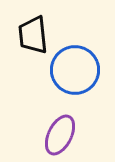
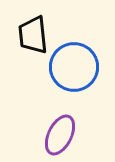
blue circle: moved 1 px left, 3 px up
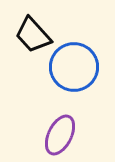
black trapezoid: rotated 36 degrees counterclockwise
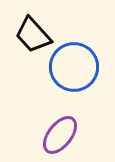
purple ellipse: rotated 12 degrees clockwise
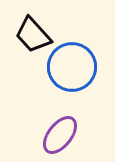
blue circle: moved 2 px left
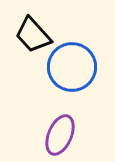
purple ellipse: rotated 15 degrees counterclockwise
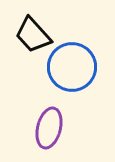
purple ellipse: moved 11 px left, 7 px up; rotated 9 degrees counterclockwise
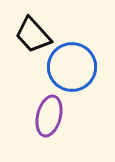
purple ellipse: moved 12 px up
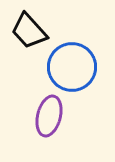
black trapezoid: moved 4 px left, 4 px up
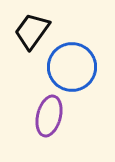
black trapezoid: moved 3 px right; rotated 78 degrees clockwise
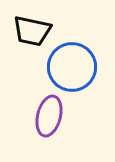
black trapezoid: rotated 114 degrees counterclockwise
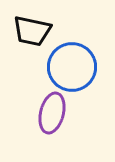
purple ellipse: moved 3 px right, 3 px up
